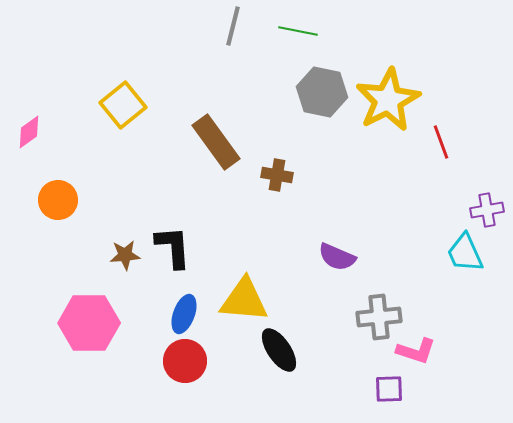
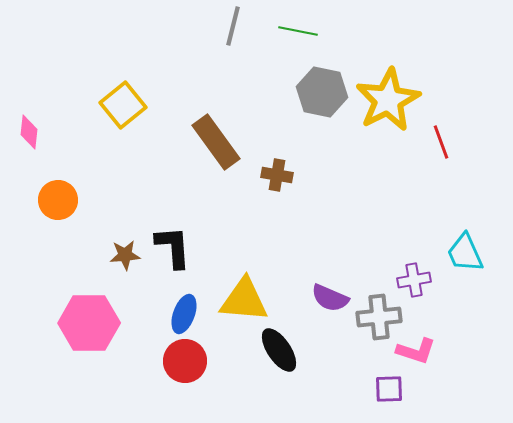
pink diamond: rotated 48 degrees counterclockwise
purple cross: moved 73 px left, 70 px down
purple semicircle: moved 7 px left, 41 px down
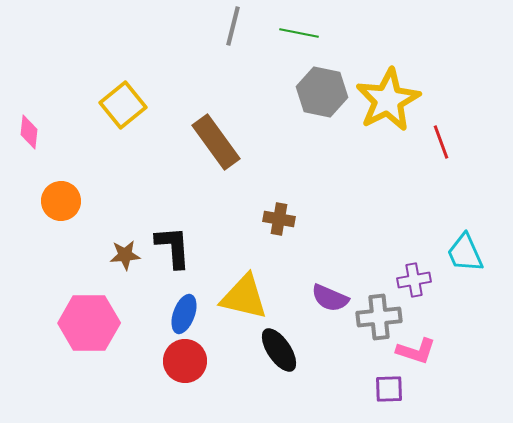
green line: moved 1 px right, 2 px down
brown cross: moved 2 px right, 44 px down
orange circle: moved 3 px right, 1 px down
yellow triangle: moved 3 px up; rotated 8 degrees clockwise
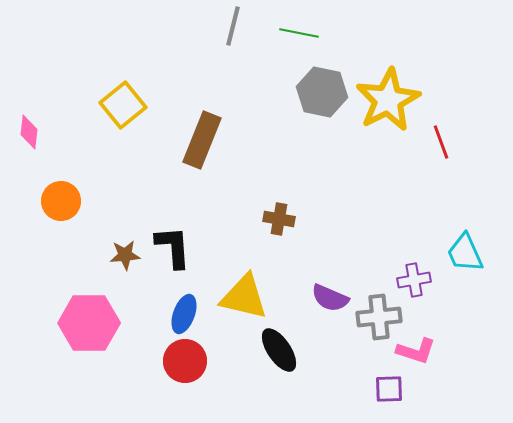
brown rectangle: moved 14 px left, 2 px up; rotated 58 degrees clockwise
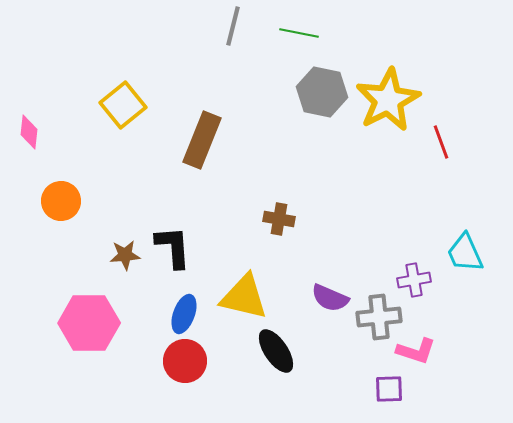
black ellipse: moved 3 px left, 1 px down
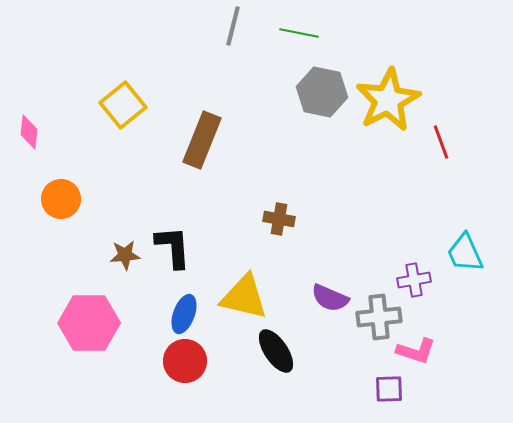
orange circle: moved 2 px up
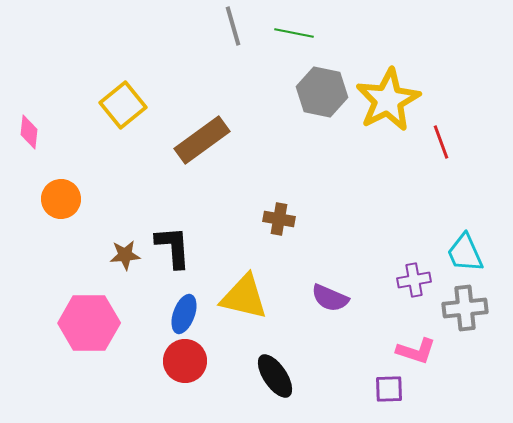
gray line: rotated 30 degrees counterclockwise
green line: moved 5 px left
brown rectangle: rotated 32 degrees clockwise
gray cross: moved 86 px right, 9 px up
black ellipse: moved 1 px left, 25 px down
